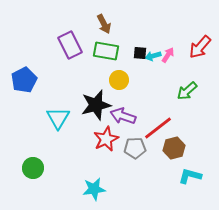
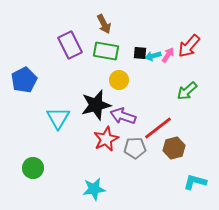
red arrow: moved 11 px left, 1 px up
cyan L-shape: moved 5 px right, 6 px down
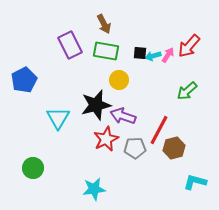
red line: moved 1 px right, 2 px down; rotated 24 degrees counterclockwise
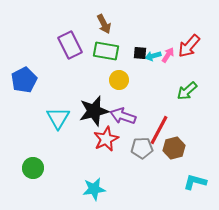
black star: moved 2 px left, 6 px down
gray pentagon: moved 7 px right
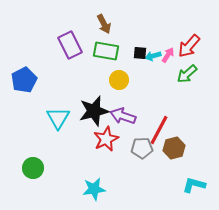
green arrow: moved 17 px up
cyan L-shape: moved 1 px left, 3 px down
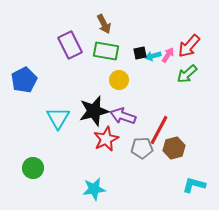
black square: rotated 16 degrees counterclockwise
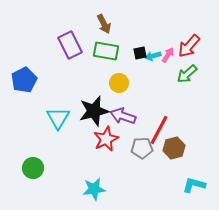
yellow circle: moved 3 px down
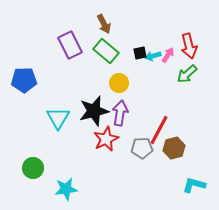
red arrow: rotated 55 degrees counterclockwise
green rectangle: rotated 30 degrees clockwise
blue pentagon: rotated 25 degrees clockwise
purple arrow: moved 3 px left, 3 px up; rotated 80 degrees clockwise
cyan star: moved 28 px left
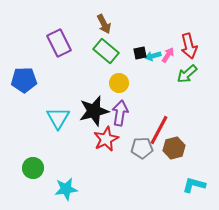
purple rectangle: moved 11 px left, 2 px up
